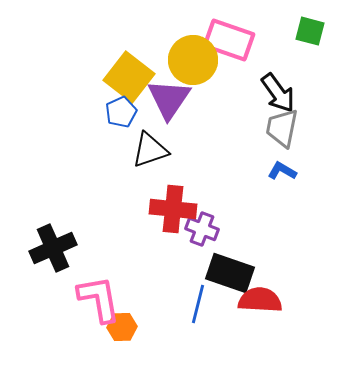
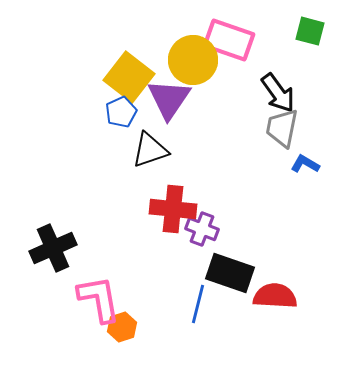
blue L-shape: moved 23 px right, 7 px up
red semicircle: moved 15 px right, 4 px up
orange hexagon: rotated 16 degrees counterclockwise
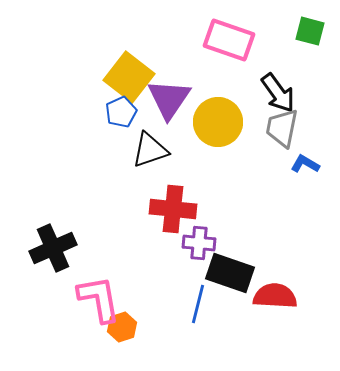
yellow circle: moved 25 px right, 62 px down
purple cross: moved 3 px left, 14 px down; rotated 16 degrees counterclockwise
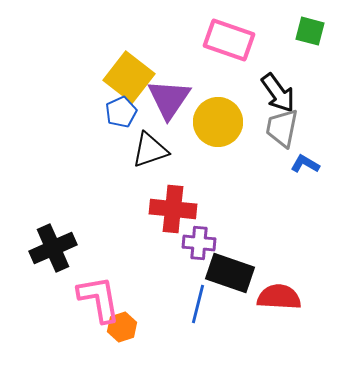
red semicircle: moved 4 px right, 1 px down
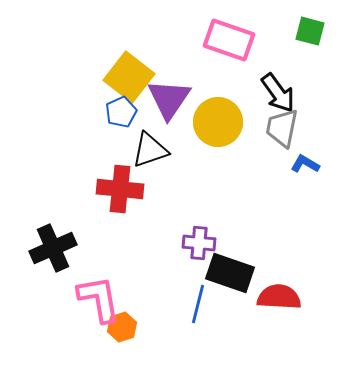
red cross: moved 53 px left, 20 px up
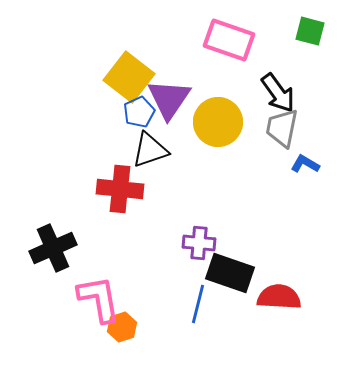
blue pentagon: moved 18 px right
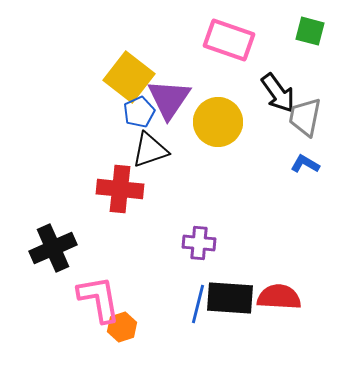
gray trapezoid: moved 23 px right, 11 px up
black rectangle: moved 25 px down; rotated 15 degrees counterclockwise
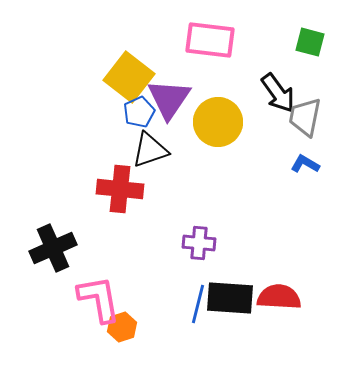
green square: moved 11 px down
pink rectangle: moved 19 px left; rotated 12 degrees counterclockwise
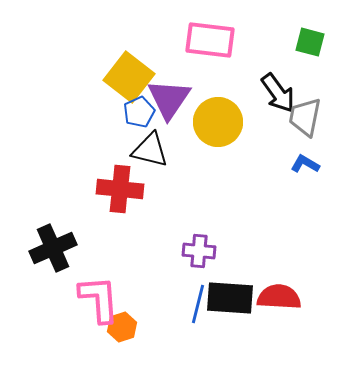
black triangle: rotated 33 degrees clockwise
purple cross: moved 8 px down
pink L-shape: rotated 6 degrees clockwise
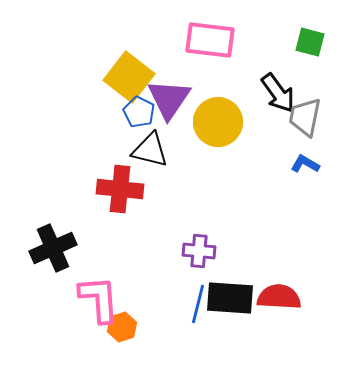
blue pentagon: rotated 20 degrees counterclockwise
